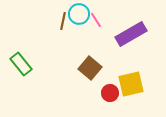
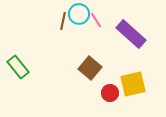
purple rectangle: rotated 72 degrees clockwise
green rectangle: moved 3 px left, 3 px down
yellow square: moved 2 px right
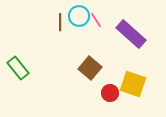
cyan circle: moved 2 px down
brown line: moved 3 px left, 1 px down; rotated 12 degrees counterclockwise
green rectangle: moved 1 px down
yellow square: rotated 32 degrees clockwise
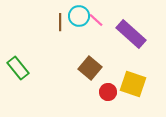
pink line: rotated 14 degrees counterclockwise
red circle: moved 2 px left, 1 px up
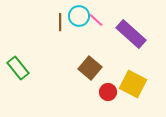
yellow square: rotated 8 degrees clockwise
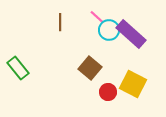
cyan circle: moved 30 px right, 14 px down
pink line: moved 1 px right, 3 px up
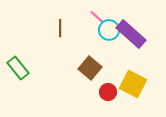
brown line: moved 6 px down
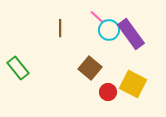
purple rectangle: rotated 12 degrees clockwise
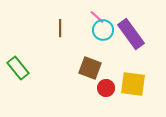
cyan circle: moved 6 px left
brown square: rotated 20 degrees counterclockwise
yellow square: rotated 20 degrees counterclockwise
red circle: moved 2 px left, 4 px up
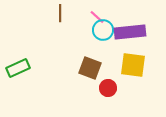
brown line: moved 15 px up
purple rectangle: moved 1 px left, 2 px up; rotated 60 degrees counterclockwise
green rectangle: rotated 75 degrees counterclockwise
yellow square: moved 19 px up
red circle: moved 2 px right
